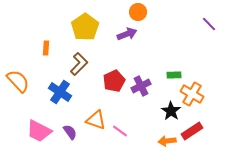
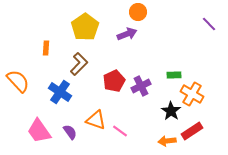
pink trapezoid: rotated 28 degrees clockwise
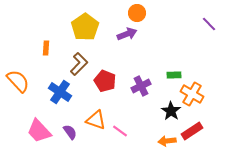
orange circle: moved 1 px left, 1 px down
red pentagon: moved 9 px left; rotated 25 degrees counterclockwise
pink trapezoid: rotated 8 degrees counterclockwise
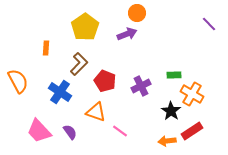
orange semicircle: rotated 15 degrees clockwise
orange triangle: moved 8 px up
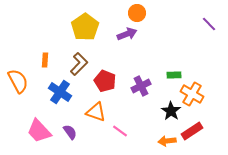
orange rectangle: moved 1 px left, 12 px down
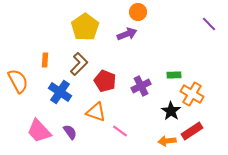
orange circle: moved 1 px right, 1 px up
